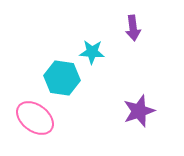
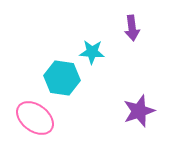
purple arrow: moved 1 px left
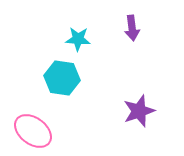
cyan star: moved 14 px left, 13 px up
pink ellipse: moved 2 px left, 13 px down
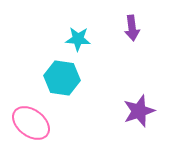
pink ellipse: moved 2 px left, 8 px up
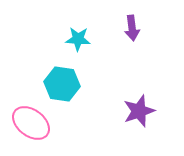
cyan hexagon: moved 6 px down
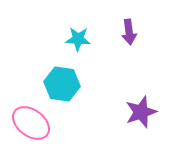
purple arrow: moved 3 px left, 4 px down
purple star: moved 2 px right, 1 px down
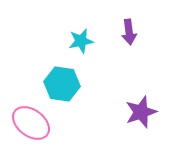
cyan star: moved 3 px right, 2 px down; rotated 15 degrees counterclockwise
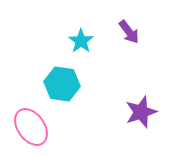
purple arrow: rotated 30 degrees counterclockwise
cyan star: rotated 25 degrees counterclockwise
pink ellipse: moved 4 px down; rotated 18 degrees clockwise
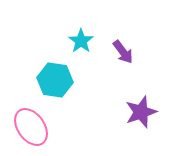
purple arrow: moved 6 px left, 20 px down
cyan hexagon: moved 7 px left, 4 px up
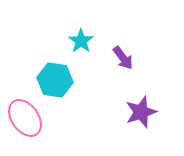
purple arrow: moved 6 px down
pink ellipse: moved 6 px left, 9 px up
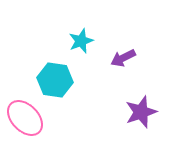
cyan star: rotated 15 degrees clockwise
purple arrow: rotated 100 degrees clockwise
pink ellipse: rotated 9 degrees counterclockwise
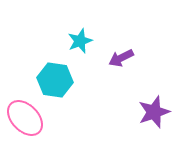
cyan star: moved 1 px left
purple arrow: moved 2 px left
purple star: moved 13 px right
